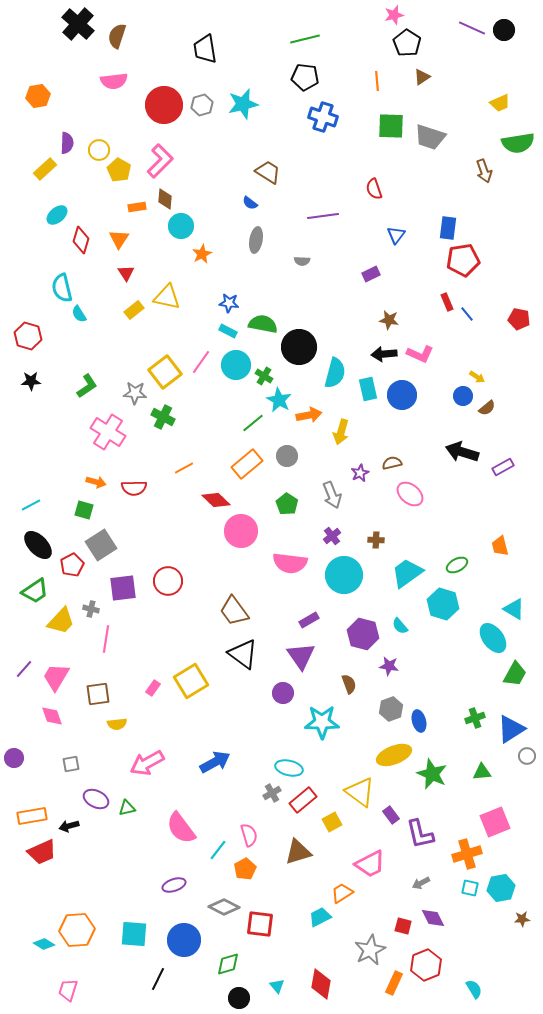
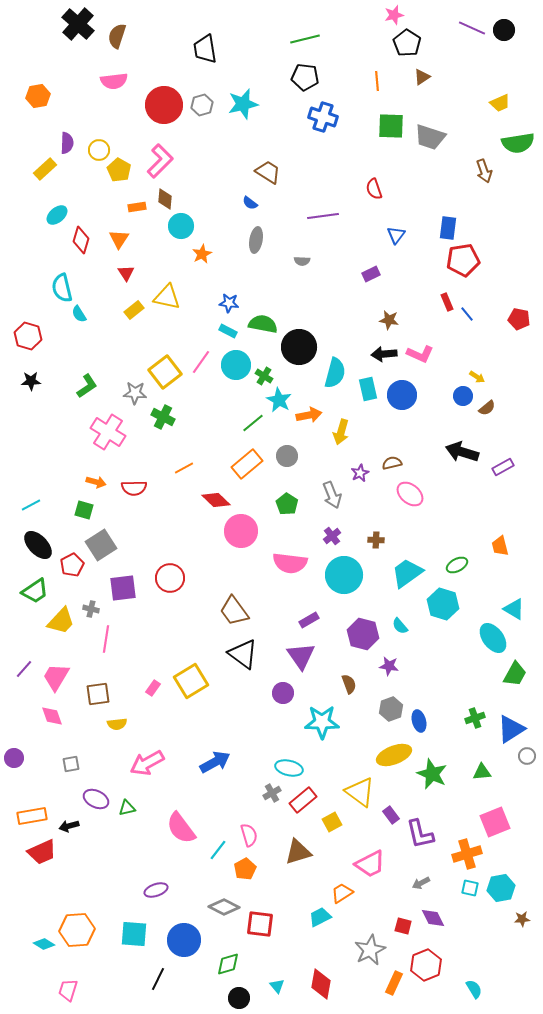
red circle at (168, 581): moved 2 px right, 3 px up
purple ellipse at (174, 885): moved 18 px left, 5 px down
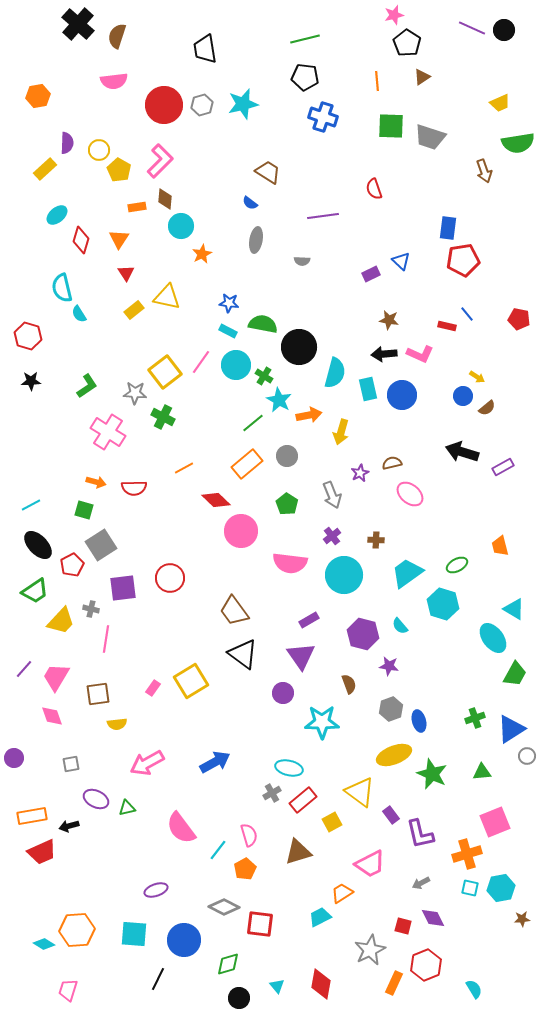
blue triangle at (396, 235): moved 5 px right, 26 px down; rotated 24 degrees counterclockwise
red rectangle at (447, 302): moved 24 px down; rotated 54 degrees counterclockwise
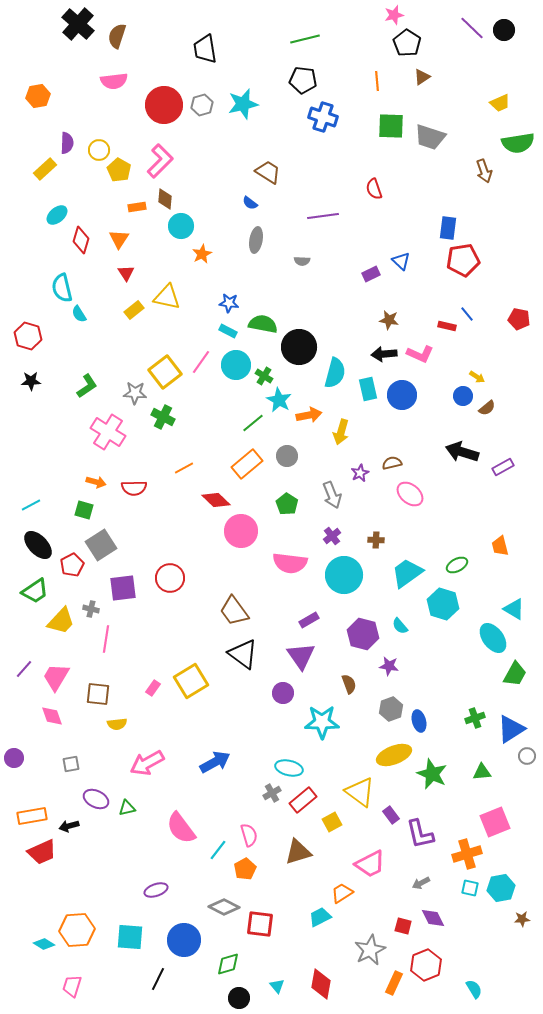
purple line at (472, 28): rotated 20 degrees clockwise
black pentagon at (305, 77): moved 2 px left, 3 px down
brown square at (98, 694): rotated 15 degrees clockwise
cyan square at (134, 934): moved 4 px left, 3 px down
pink trapezoid at (68, 990): moved 4 px right, 4 px up
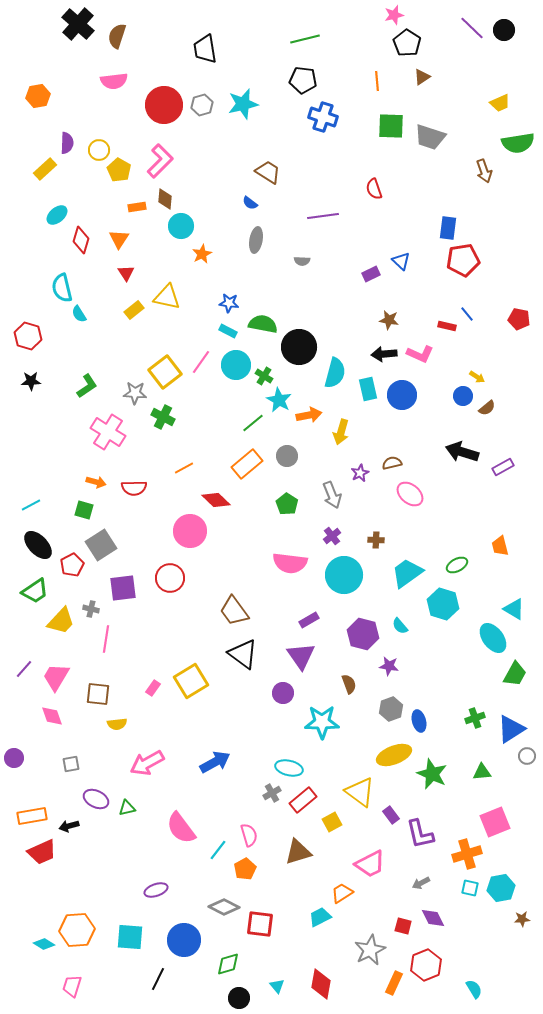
pink circle at (241, 531): moved 51 px left
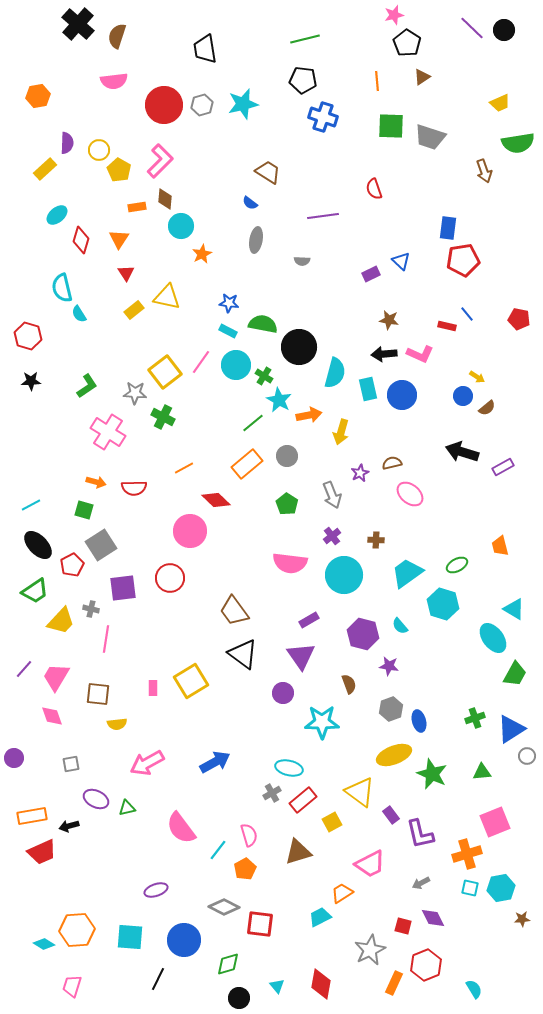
pink rectangle at (153, 688): rotated 35 degrees counterclockwise
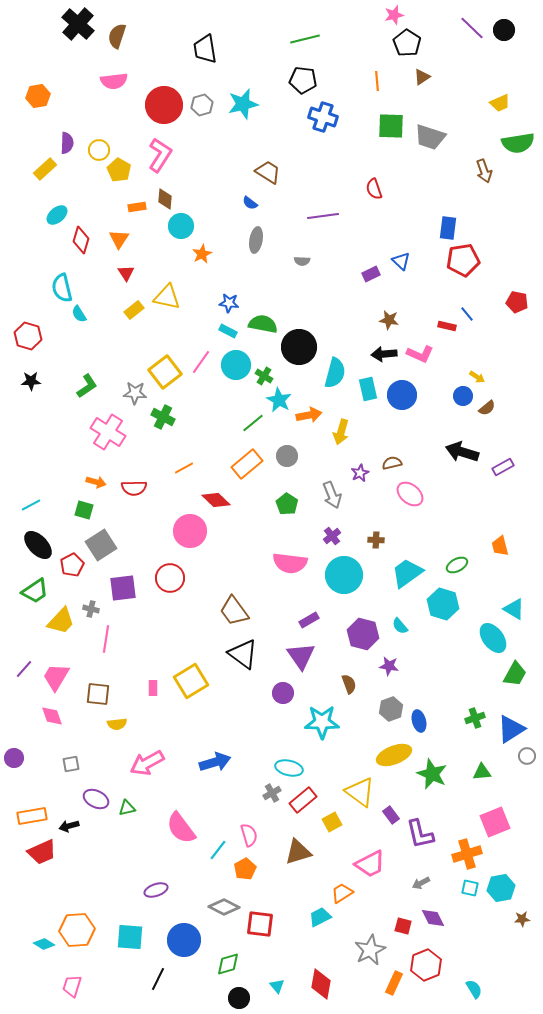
pink L-shape at (160, 161): moved 6 px up; rotated 12 degrees counterclockwise
red pentagon at (519, 319): moved 2 px left, 17 px up
blue arrow at (215, 762): rotated 12 degrees clockwise
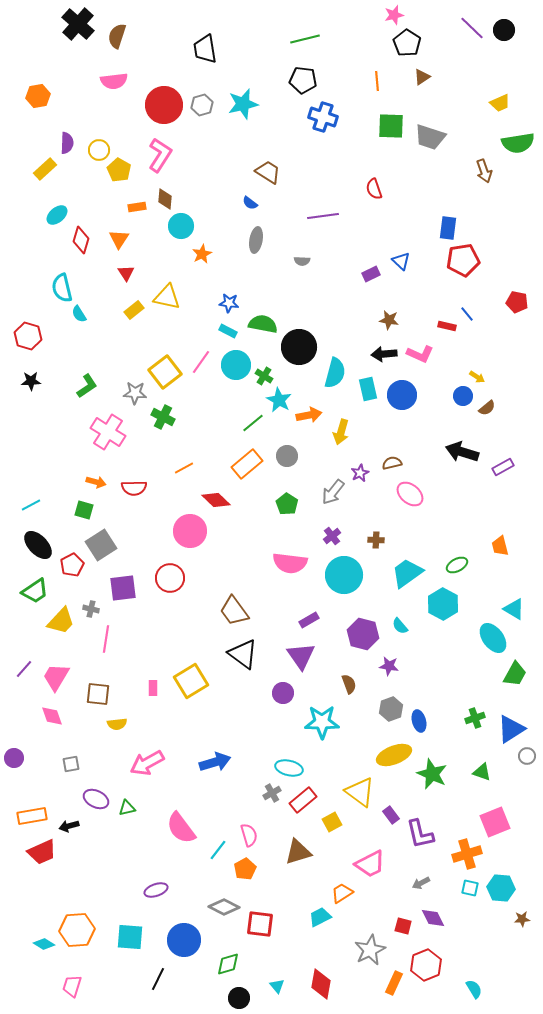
gray arrow at (332, 495): moved 1 px right, 3 px up; rotated 60 degrees clockwise
cyan hexagon at (443, 604): rotated 12 degrees clockwise
green triangle at (482, 772): rotated 24 degrees clockwise
cyan hexagon at (501, 888): rotated 16 degrees clockwise
